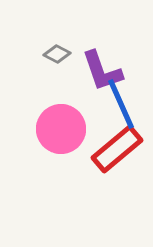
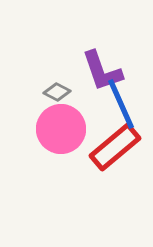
gray diamond: moved 38 px down
red rectangle: moved 2 px left, 2 px up
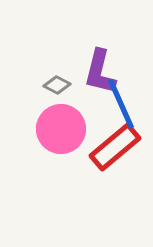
purple L-shape: moved 2 px left, 1 px down; rotated 33 degrees clockwise
gray diamond: moved 7 px up
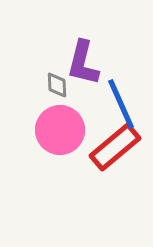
purple L-shape: moved 17 px left, 9 px up
gray diamond: rotated 60 degrees clockwise
pink circle: moved 1 px left, 1 px down
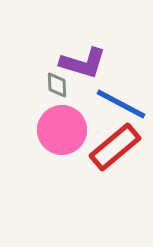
purple L-shape: rotated 87 degrees counterclockwise
blue line: rotated 38 degrees counterclockwise
pink circle: moved 2 px right
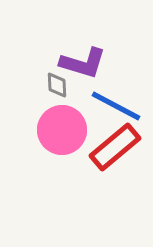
blue line: moved 5 px left, 2 px down
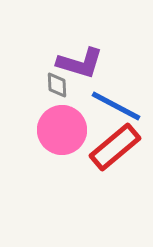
purple L-shape: moved 3 px left
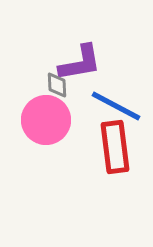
purple L-shape: rotated 27 degrees counterclockwise
pink circle: moved 16 px left, 10 px up
red rectangle: rotated 57 degrees counterclockwise
